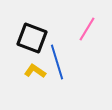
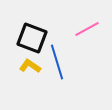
pink line: rotated 30 degrees clockwise
yellow L-shape: moved 5 px left, 5 px up
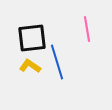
pink line: rotated 70 degrees counterclockwise
black square: rotated 28 degrees counterclockwise
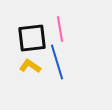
pink line: moved 27 px left
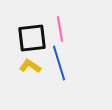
blue line: moved 2 px right, 1 px down
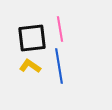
blue line: moved 3 px down; rotated 8 degrees clockwise
